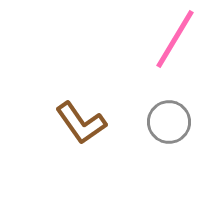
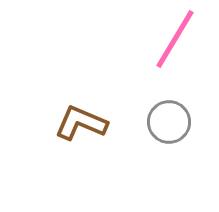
brown L-shape: rotated 148 degrees clockwise
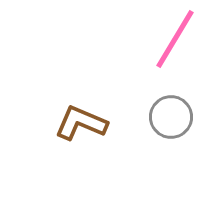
gray circle: moved 2 px right, 5 px up
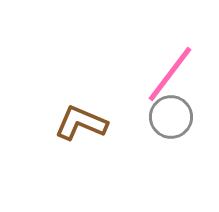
pink line: moved 5 px left, 35 px down; rotated 6 degrees clockwise
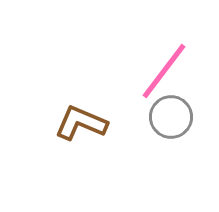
pink line: moved 6 px left, 3 px up
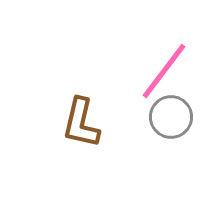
brown L-shape: rotated 100 degrees counterclockwise
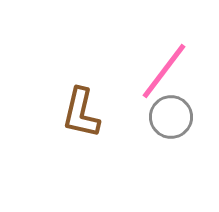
brown L-shape: moved 10 px up
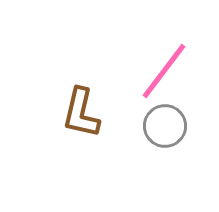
gray circle: moved 6 px left, 9 px down
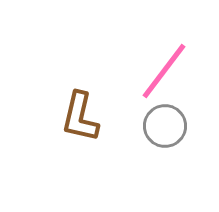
brown L-shape: moved 1 px left, 4 px down
